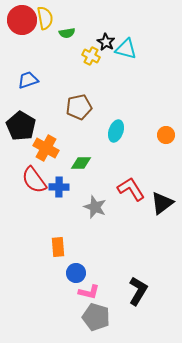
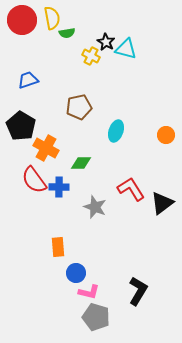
yellow semicircle: moved 7 px right
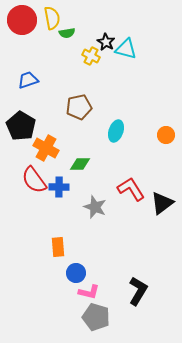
green diamond: moved 1 px left, 1 px down
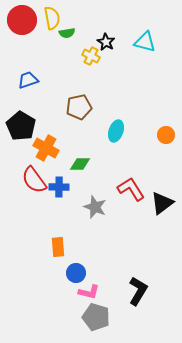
cyan triangle: moved 19 px right, 7 px up
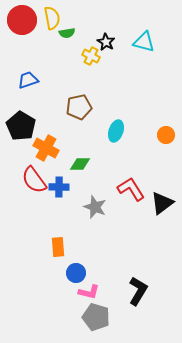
cyan triangle: moved 1 px left
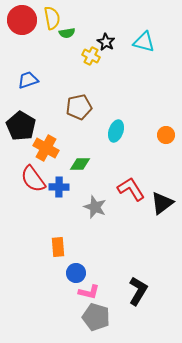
red semicircle: moved 1 px left, 1 px up
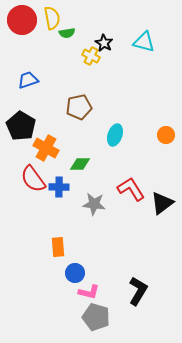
black star: moved 2 px left, 1 px down
cyan ellipse: moved 1 px left, 4 px down
gray star: moved 1 px left, 3 px up; rotated 15 degrees counterclockwise
blue circle: moved 1 px left
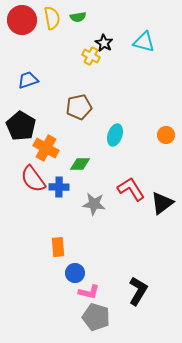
green semicircle: moved 11 px right, 16 px up
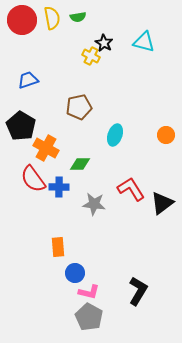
gray pentagon: moved 7 px left; rotated 12 degrees clockwise
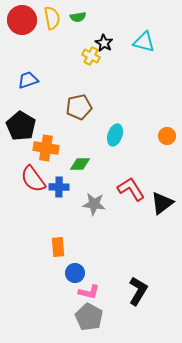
orange circle: moved 1 px right, 1 px down
orange cross: rotated 20 degrees counterclockwise
